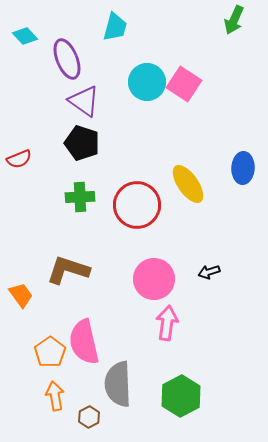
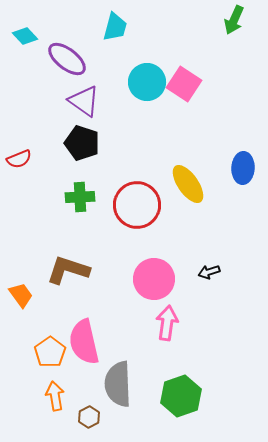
purple ellipse: rotated 30 degrees counterclockwise
green hexagon: rotated 9 degrees clockwise
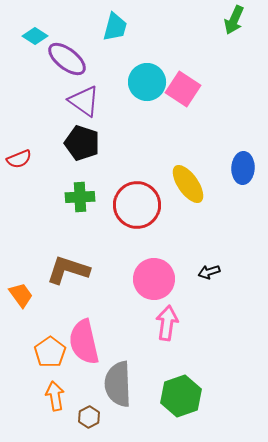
cyan diamond: moved 10 px right; rotated 15 degrees counterclockwise
pink square: moved 1 px left, 5 px down
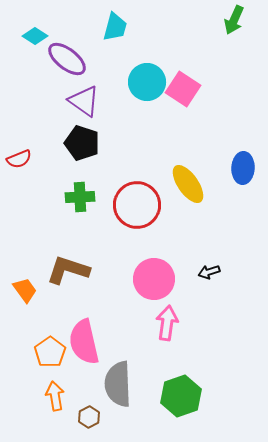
orange trapezoid: moved 4 px right, 5 px up
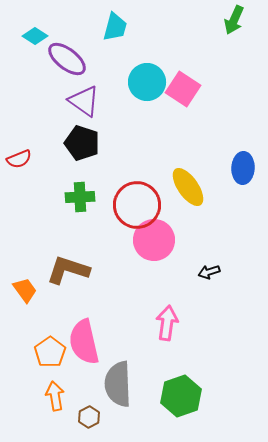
yellow ellipse: moved 3 px down
pink circle: moved 39 px up
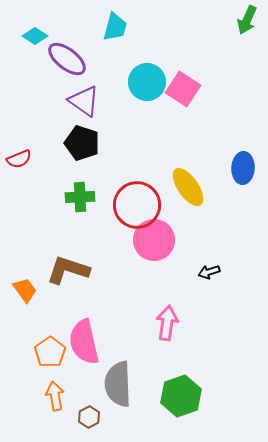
green arrow: moved 13 px right
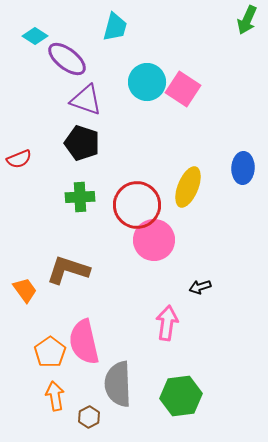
purple triangle: moved 2 px right, 1 px up; rotated 16 degrees counterclockwise
yellow ellipse: rotated 57 degrees clockwise
black arrow: moved 9 px left, 15 px down
green hexagon: rotated 12 degrees clockwise
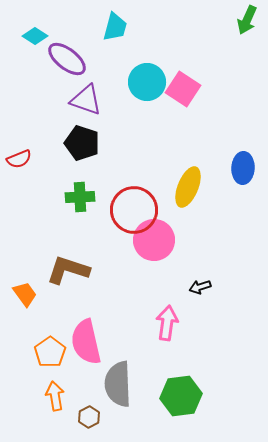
red circle: moved 3 px left, 5 px down
orange trapezoid: moved 4 px down
pink semicircle: moved 2 px right
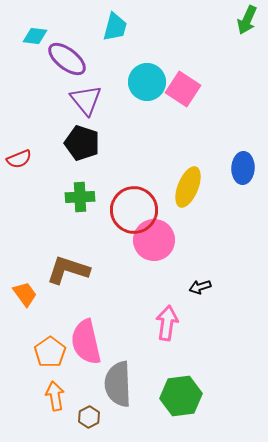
cyan diamond: rotated 25 degrees counterclockwise
purple triangle: rotated 32 degrees clockwise
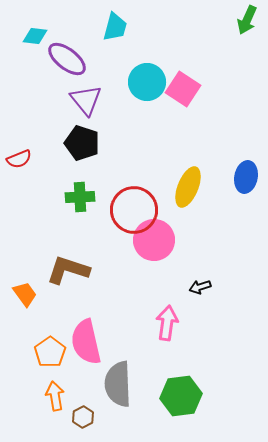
blue ellipse: moved 3 px right, 9 px down; rotated 8 degrees clockwise
brown hexagon: moved 6 px left
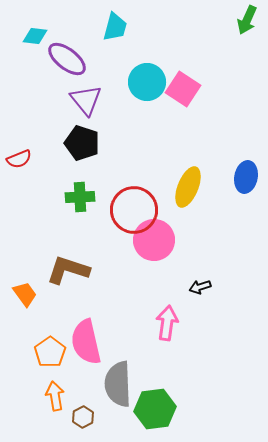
green hexagon: moved 26 px left, 13 px down
